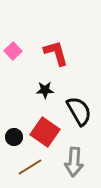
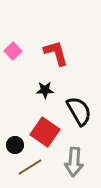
black circle: moved 1 px right, 8 px down
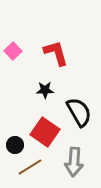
black semicircle: moved 1 px down
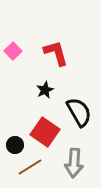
black star: rotated 24 degrees counterclockwise
gray arrow: moved 1 px down
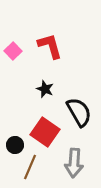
red L-shape: moved 6 px left, 7 px up
black star: moved 1 px up; rotated 24 degrees counterclockwise
brown line: rotated 35 degrees counterclockwise
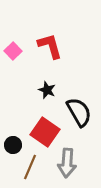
black star: moved 2 px right, 1 px down
black circle: moved 2 px left
gray arrow: moved 7 px left
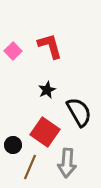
black star: rotated 24 degrees clockwise
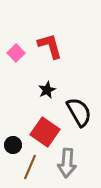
pink square: moved 3 px right, 2 px down
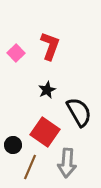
red L-shape: rotated 36 degrees clockwise
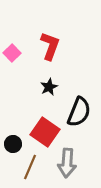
pink square: moved 4 px left
black star: moved 2 px right, 3 px up
black semicircle: rotated 52 degrees clockwise
black circle: moved 1 px up
